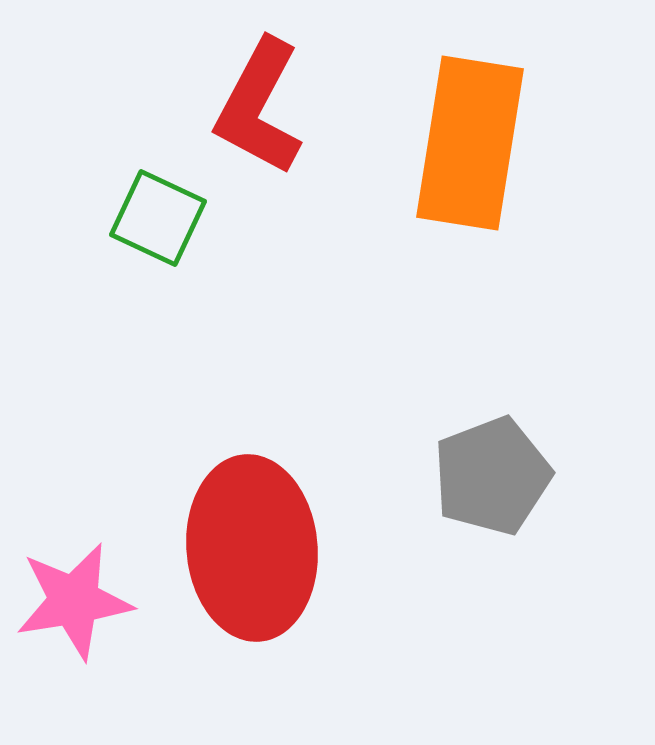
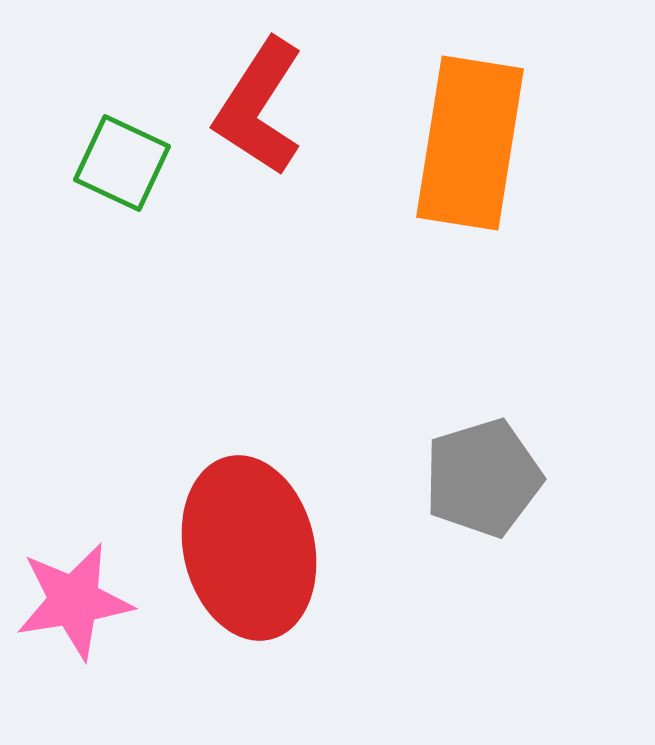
red L-shape: rotated 5 degrees clockwise
green square: moved 36 px left, 55 px up
gray pentagon: moved 9 px left, 2 px down; rotated 4 degrees clockwise
red ellipse: moved 3 px left; rotated 8 degrees counterclockwise
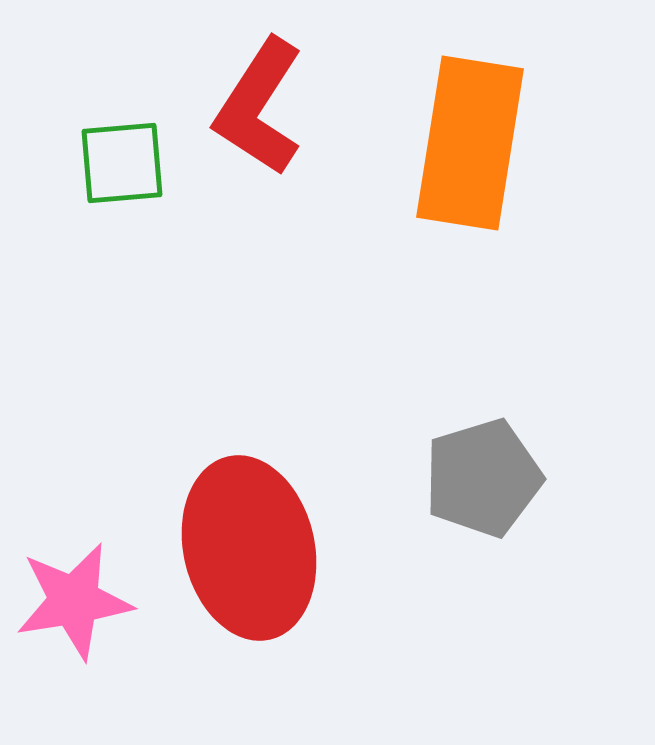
green square: rotated 30 degrees counterclockwise
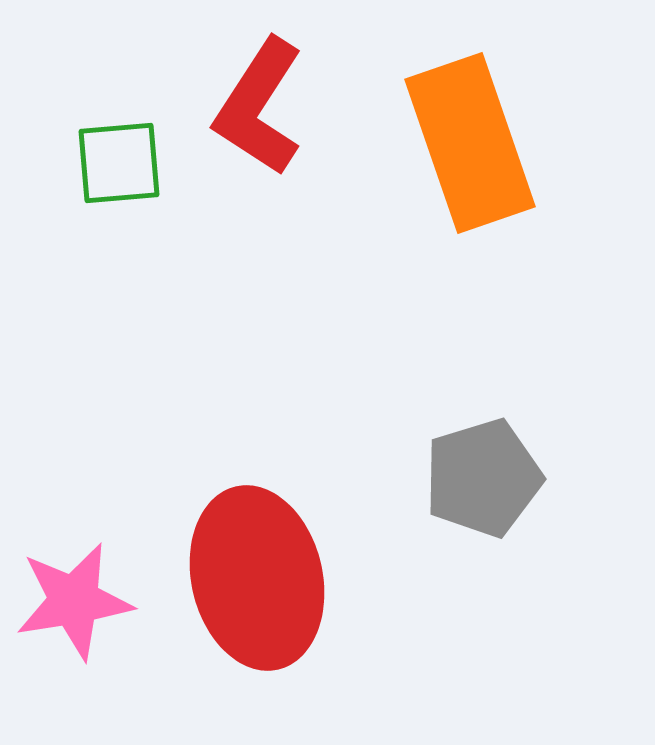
orange rectangle: rotated 28 degrees counterclockwise
green square: moved 3 px left
red ellipse: moved 8 px right, 30 px down
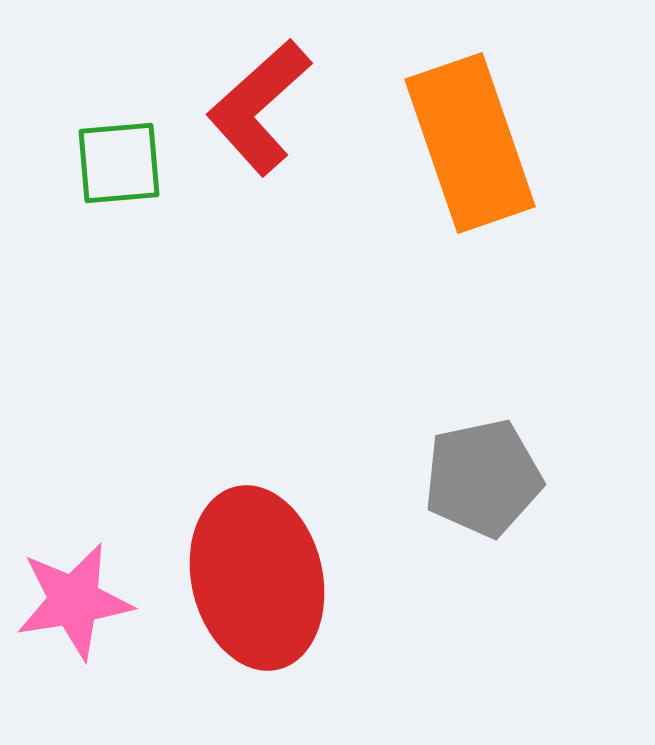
red L-shape: rotated 15 degrees clockwise
gray pentagon: rotated 5 degrees clockwise
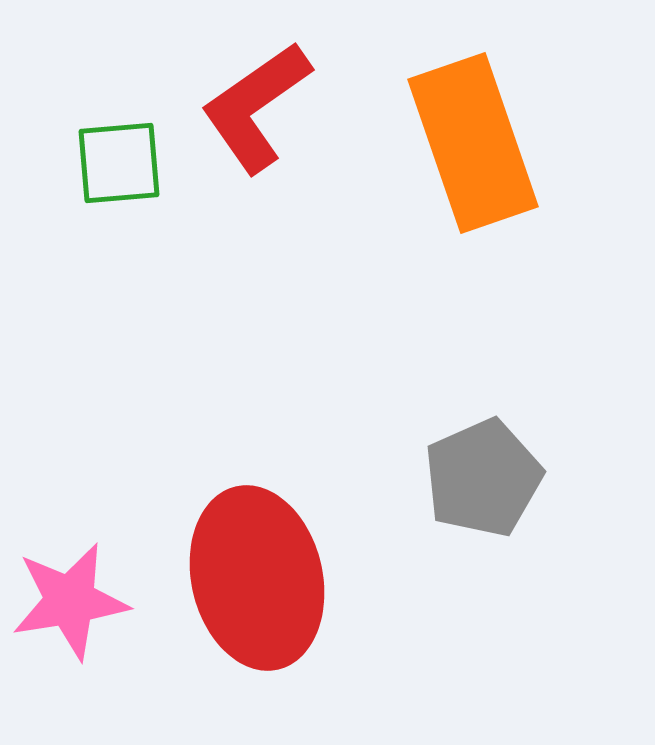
red L-shape: moved 3 px left; rotated 7 degrees clockwise
orange rectangle: moved 3 px right
gray pentagon: rotated 12 degrees counterclockwise
pink star: moved 4 px left
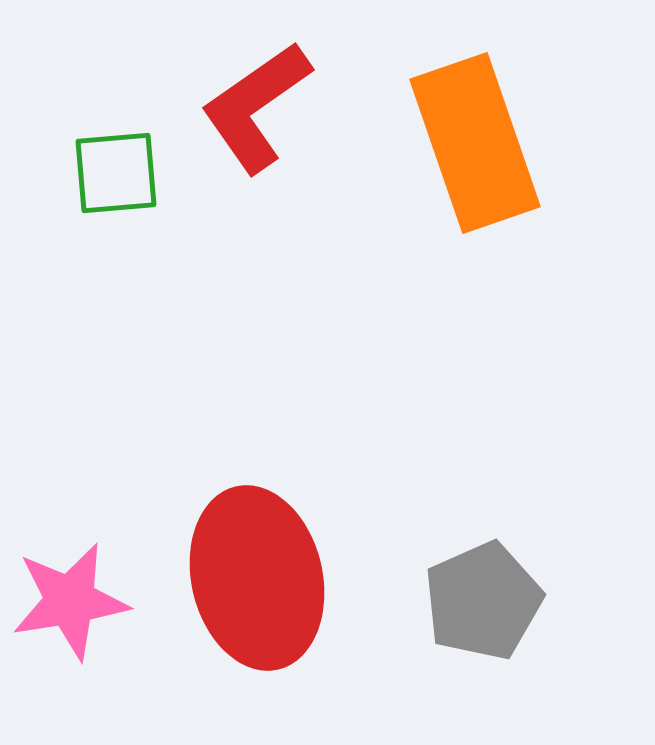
orange rectangle: moved 2 px right
green square: moved 3 px left, 10 px down
gray pentagon: moved 123 px down
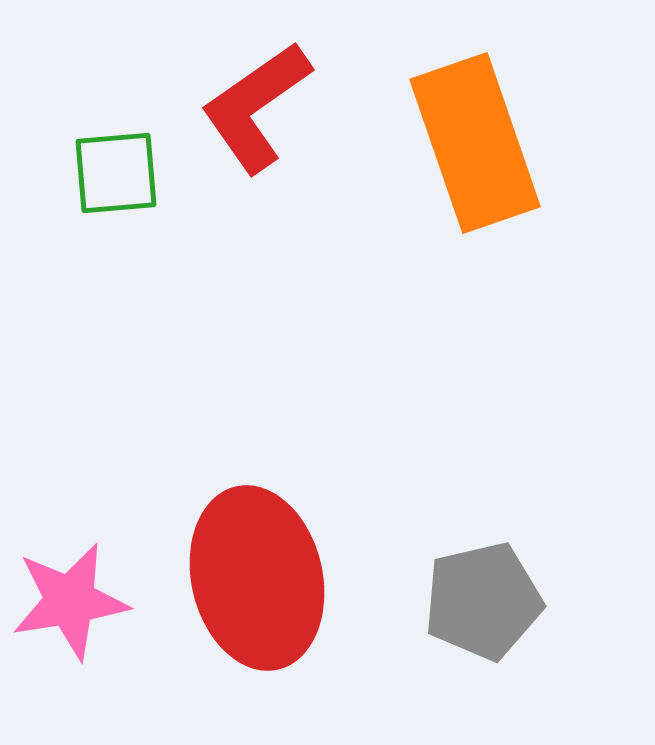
gray pentagon: rotated 11 degrees clockwise
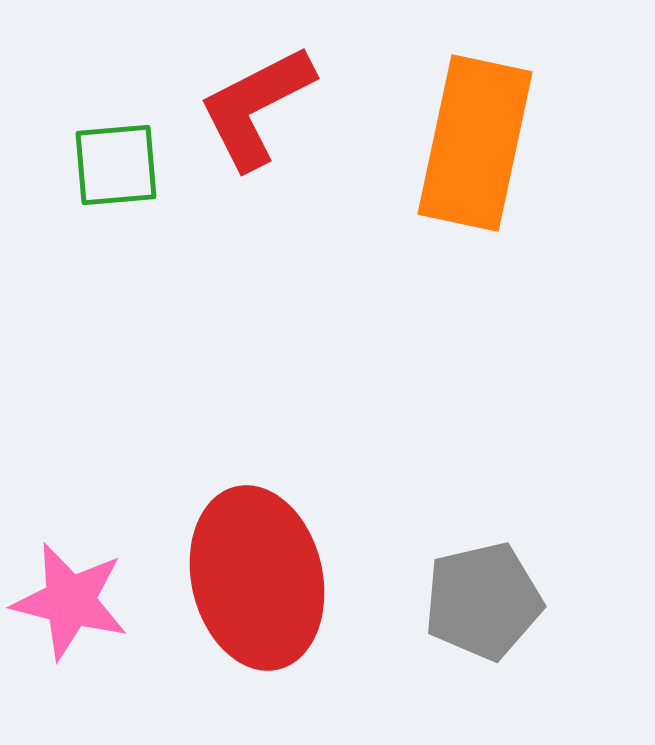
red L-shape: rotated 8 degrees clockwise
orange rectangle: rotated 31 degrees clockwise
green square: moved 8 px up
pink star: rotated 23 degrees clockwise
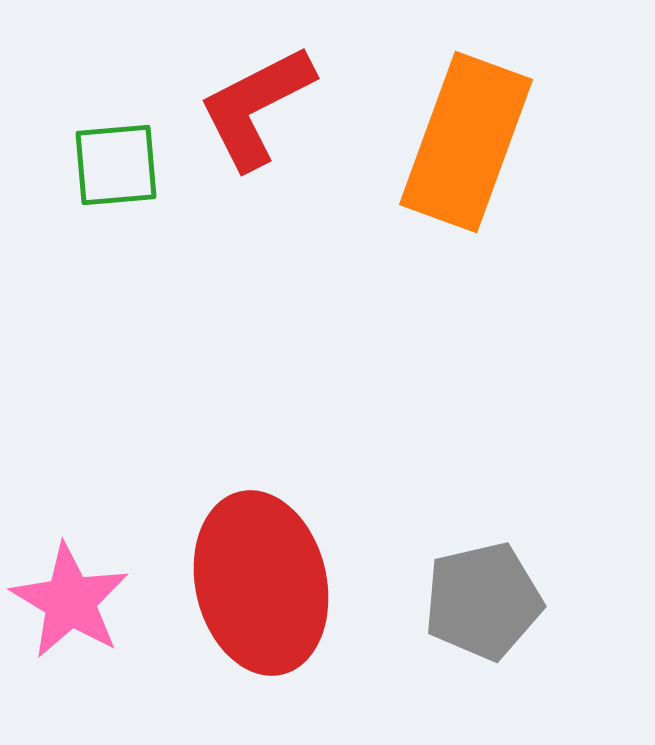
orange rectangle: moved 9 px left, 1 px up; rotated 8 degrees clockwise
red ellipse: moved 4 px right, 5 px down
pink star: rotated 17 degrees clockwise
